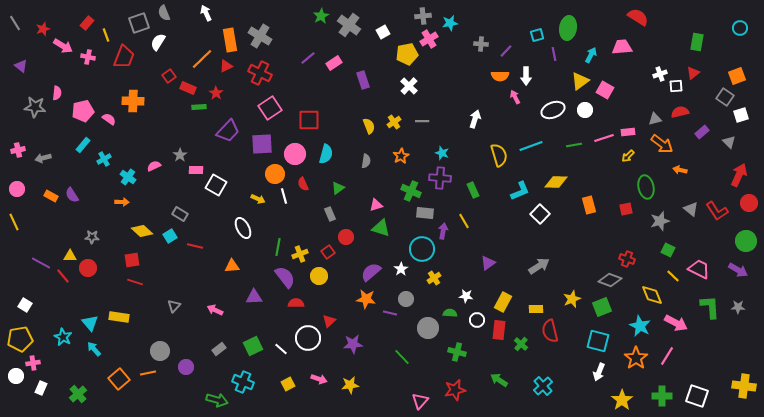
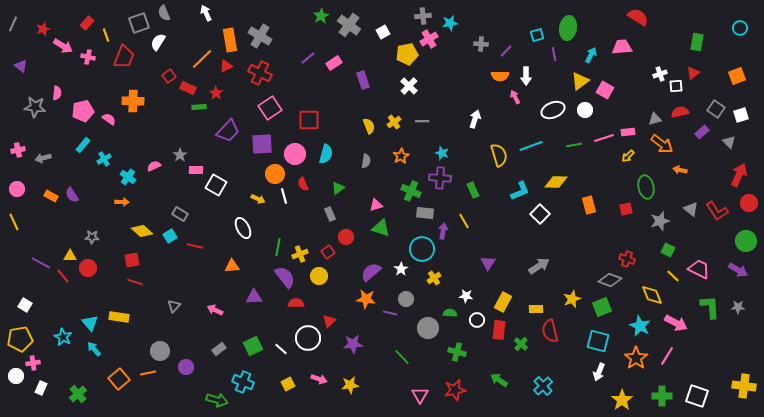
gray line at (15, 23): moved 2 px left, 1 px down; rotated 56 degrees clockwise
gray square at (725, 97): moved 9 px left, 12 px down
purple triangle at (488, 263): rotated 21 degrees counterclockwise
pink triangle at (420, 401): moved 6 px up; rotated 12 degrees counterclockwise
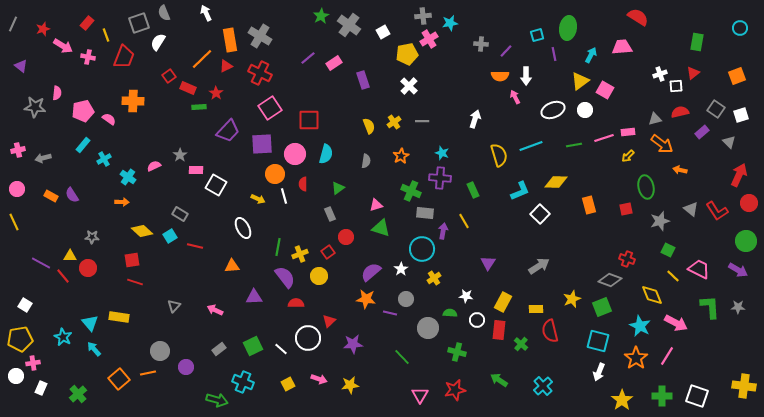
red semicircle at (303, 184): rotated 24 degrees clockwise
